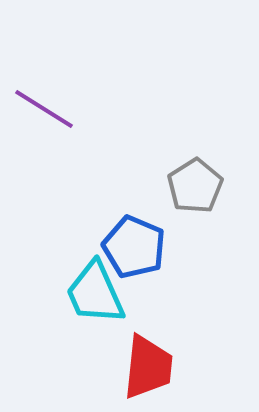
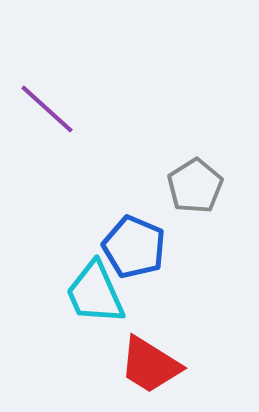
purple line: moved 3 px right; rotated 10 degrees clockwise
red trapezoid: moved 2 px right, 2 px up; rotated 116 degrees clockwise
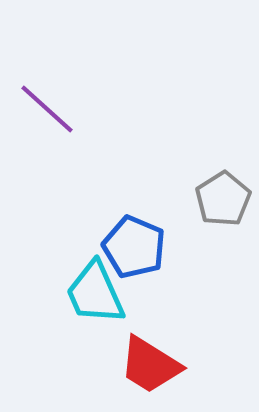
gray pentagon: moved 28 px right, 13 px down
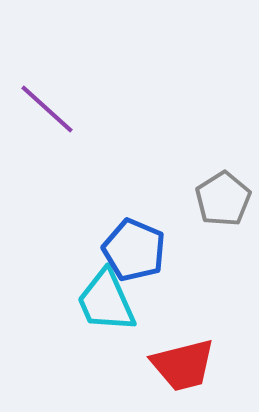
blue pentagon: moved 3 px down
cyan trapezoid: moved 11 px right, 8 px down
red trapezoid: moved 33 px right; rotated 46 degrees counterclockwise
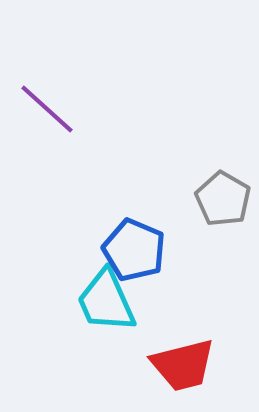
gray pentagon: rotated 10 degrees counterclockwise
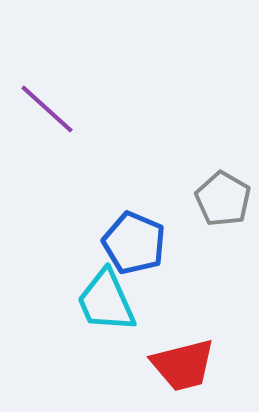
blue pentagon: moved 7 px up
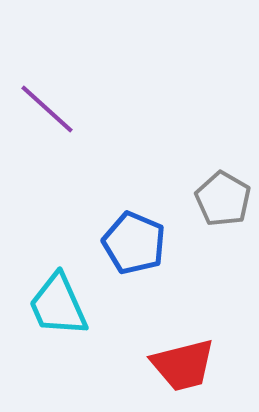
cyan trapezoid: moved 48 px left, 4 px down
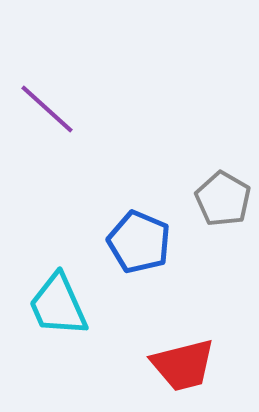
blue pentagon: moved 5 px right, 1 px up
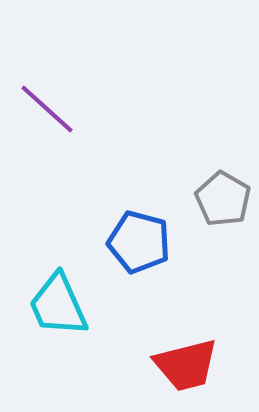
blue pentagon: rotated 8 degrees counterclockwise
red trapezoid: moved 3 px right
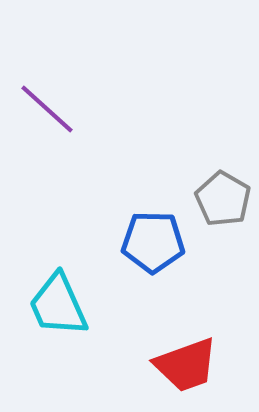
blue pentagon: moved 14 px right; rotated 14 degrees counterclockwise
red trapezoid: rotated 6 degrees counterclockwise
